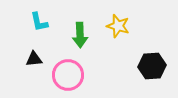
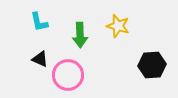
black triangle: moved 6 px right; rotated 30 degrees clockwise
black hexagon: moved 1 px up
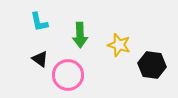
yellow star: moved 1 px right, 19 px down
black triangle: rotated 12 degrees clockwise
black hexagon: rotated 12 degrees clockwise
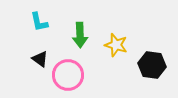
yellow star: moved 3 px left
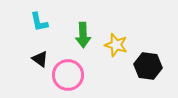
green arrow: moved 3 px right
black hexagon: moved 4 px left, 1 px down
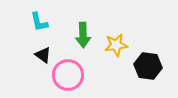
yellow star: rotated 25 degrees counterclockwise
black triangle: moved 3 px right, 4 px up
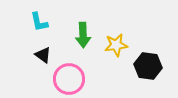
pink circle: moved 1 px right, 4 px down
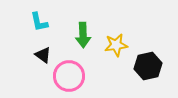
black hexagon: rotated 20 degrees counterclockwise
pink circle: moved 3 px up
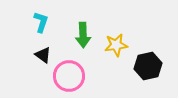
cyan L-shape: moved 2 px right; rotated 150 degrees counterclockwise
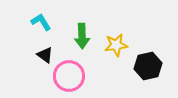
cyan L-shape: rotated 50 degrees counterclockwise
green arrow: moved 1 px left, 1 px down
black triangle: moved 2 px right
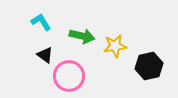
green arrow: rotated 75 degrees counterclockwise
yellow star: moved 1 px left, 1 px down
black hexagon: moved 1 px right
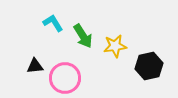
cyan L-shape: moved 12 px right, 1 px down
green arrow: moved 1 px right; rotated 45 degrees clockwise
black triangle: moved 10 px left, 11 px down; rotated 42 degrees counterclockwise
pink circle: moved 4 px left, 2 px down
